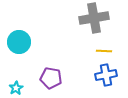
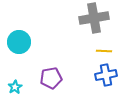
purple pentagon: rotated 20 degrees counterclockwise
cyan star: moved 1 px left, 1 px up
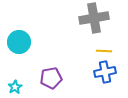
blue cross: moved 1 px left, 3 px up
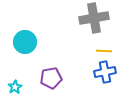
cyan circle: moved 6 px right
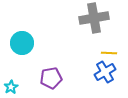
cyan circle: moved 3 px left, 1 px down
yellow line: moved 5 px right, 2 px down
blue cross: rotated 20 degrees counterclockwise
cyan star: moved 4 px left
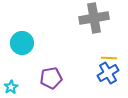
yellow line: moved 5 px down
blue cross: moved 3 px right, 1 px down
